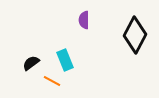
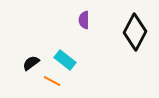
black diamond: moved 3 px up
cyan rectangle: rotated 30 degrees counterclockwise
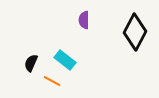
black semicircle: rotated 30 degrees counterclockwise
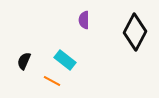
black semicircle: moved 7 px left, 2 px up
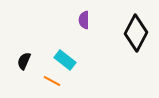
black diamond: moved 1 px right, 1 px down
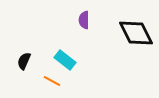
black diamond: rotated 54 degrees counterclockwise
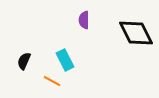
cyan rectangle: rotated 25 degrees clockwise
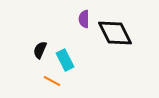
purple semicircle: moved 1 px up
black diamond: moved 21 px left
black semicircle: moved 16 px right, 11 px up
